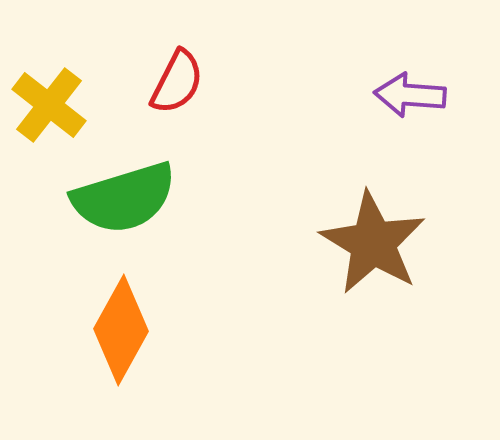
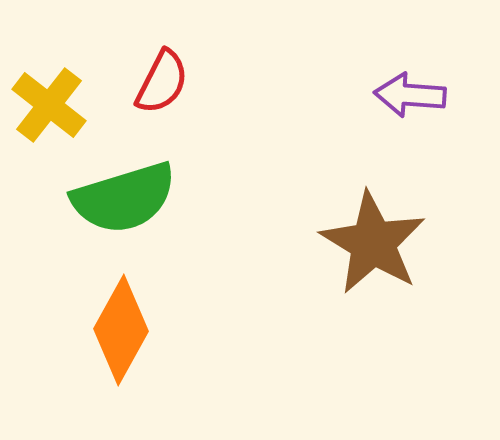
red semicircle: moved 15 px left
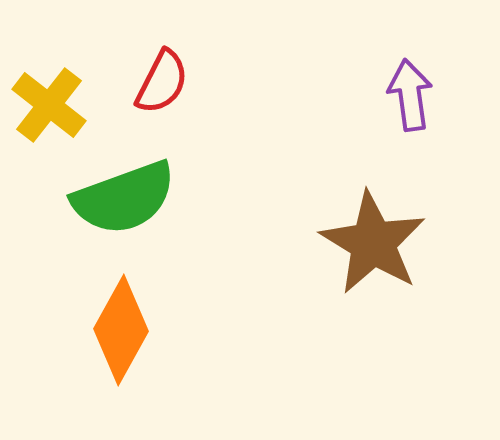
purple arrow: rotated 78 degrees clockwise
green semicircle: rotated 3 degrees counterclockwise
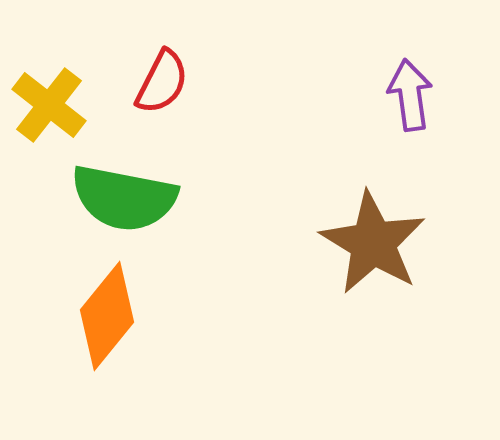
green semicircle: rotated 31 degrees clockwise
orange diamond: moved 14 px left, 14 px up; rotated 10 degrees clockwise
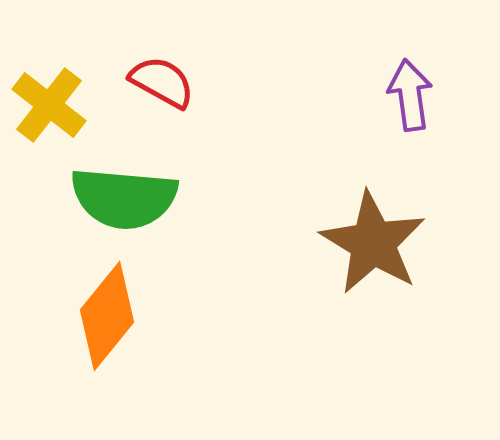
red semicircle: rotated 88 degrees counterclockwise
green semicircle: rotated 6 degrees counterclockwise
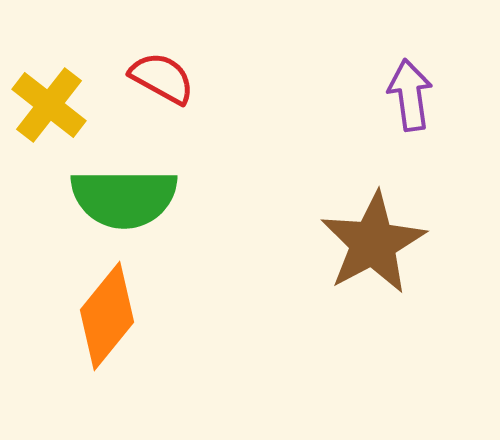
red semicircle: moved 4 px up
green semicircle: rotated 5 degrees counterclockwise
brown star: rotated 13 degrees clockwise
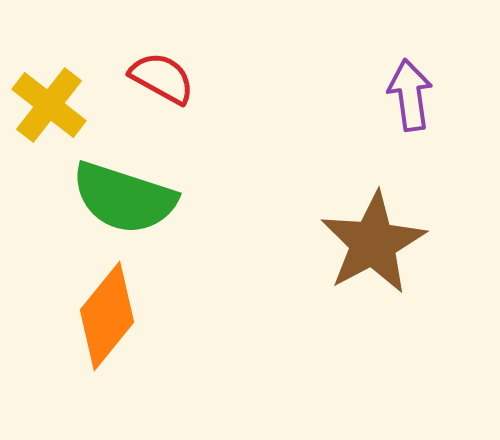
green semicircle: rotated 18 degrees clockwise
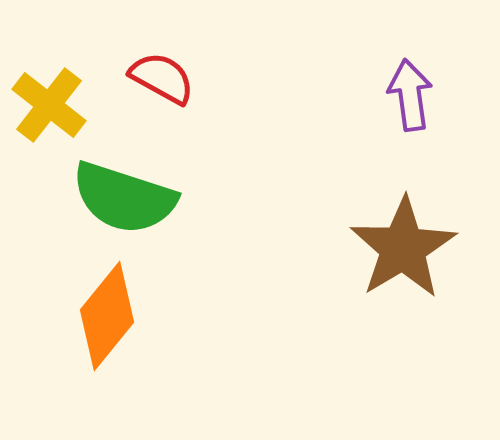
brown star: moved 30 px right, 5 px down; rotated 3 degrees counterclockwise
